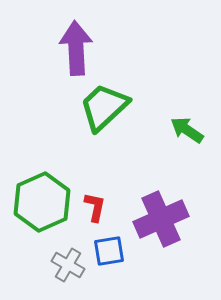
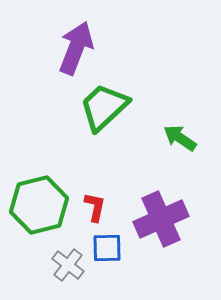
purple arrow: rotated 24 degrees clockwise
green arrow: moved 7 px left, 8 px down
green hexagon: moved 3 px left, 3 px down; rotated 10 degrees clockwise
blue square: moved 2 px left, 3 px up; rotated 8 degrees clockwise
gray cross: rotated 8 degrees clockwise
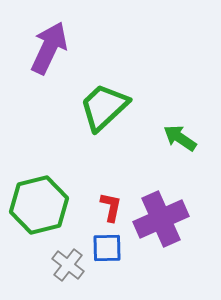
purple arrow: moved 27 px left; rotated 4 degrees clockwise
red L-shape: moved 16 px right
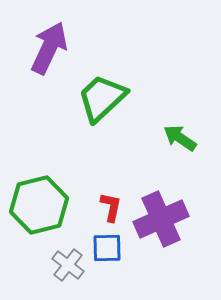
green trapezoid: moved 2 px left, 9 px up
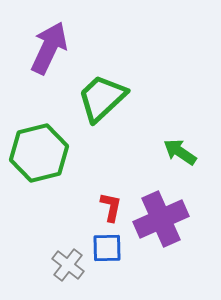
green arrow: moved 14 px down
green hexagon: moved 52 px up
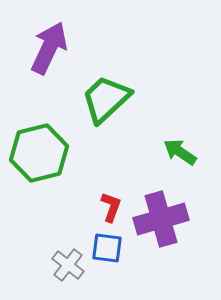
green trapezoid: moved 4 px right, 1 px down
red L-shape: rotated 8 degrees clockwise
purple cross: rotated 8 degrees clockwise
blue square: rotated 8 degrees clockwise
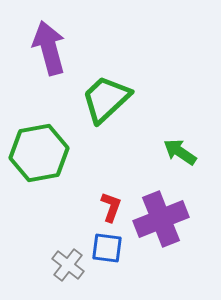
purple arrow: rotated 40 degrees counterclockwise
green hexagon: rotated 4 degrees clockwise
purple cross: rotated 6 degrees counterclockwise
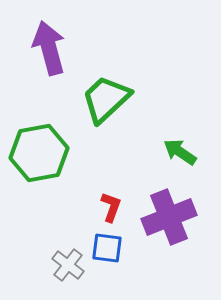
purple cross: moved 8 px right, 2 px up
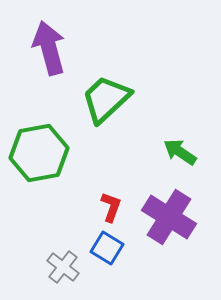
purple cross: rotated 36 degrees counterclockwise
blue square: rotated 24 degrees clockwise
gray cross: moved 5 px left, 2 px down
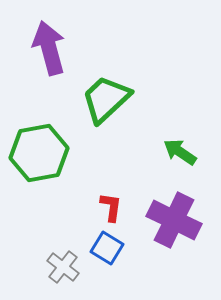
red L-shape: rotated 12 degrees counterclockwise
purple cross: moved 5 px right, 3 px down; rotated 6 degrees counterclockwise
